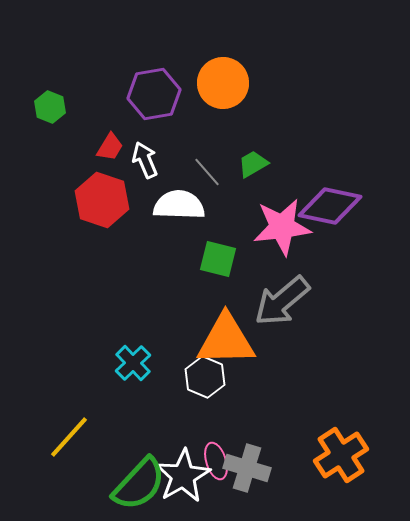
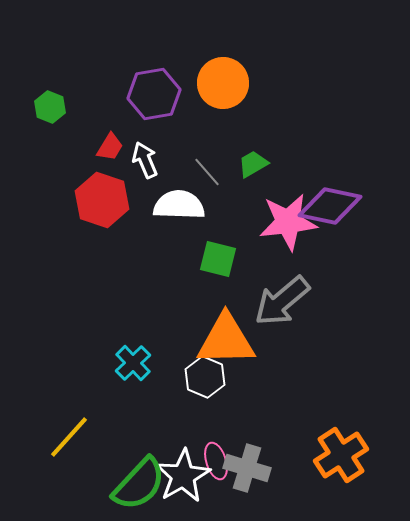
pink star: moved 6 px right, 5 px up
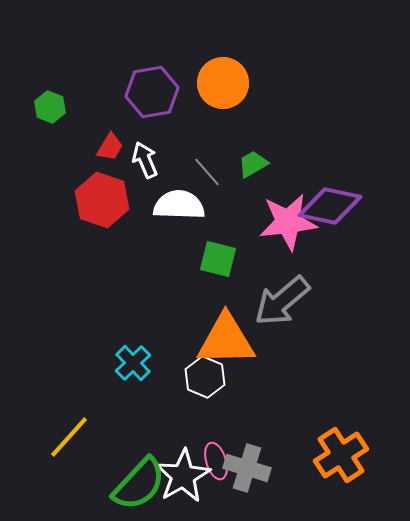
purple hexagon: moved 2 px left, 2 px up
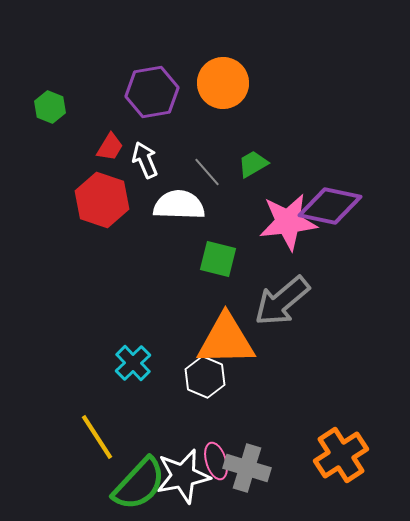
yellow line: moved 28 px right; rotated 75 degrees counterclockwise
white star: rotated 18 degrees clockwise
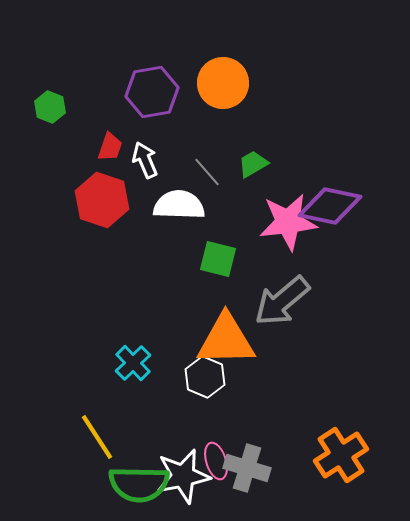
red trapezoid: rotated 12 degrees counterclockwise
green semicircle: rotated 48 degrees clockwise
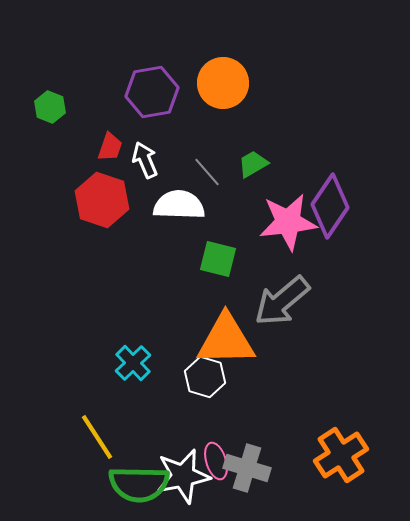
purple diamond: rotated 68 degrees counterclockwise
white hexagon: rotated 6 degrees counterclockwise
